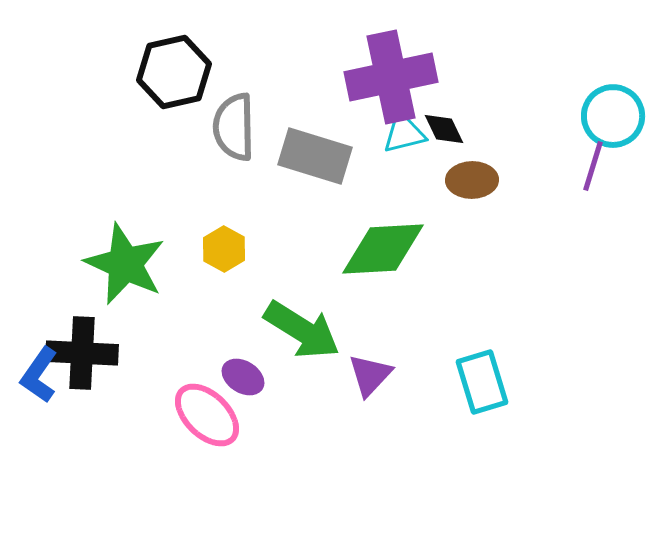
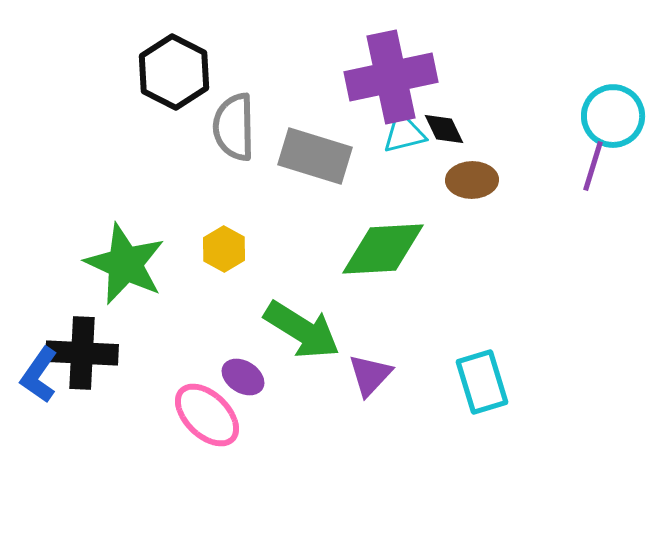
black hexagon: rotated 20 degrees counterclockwise
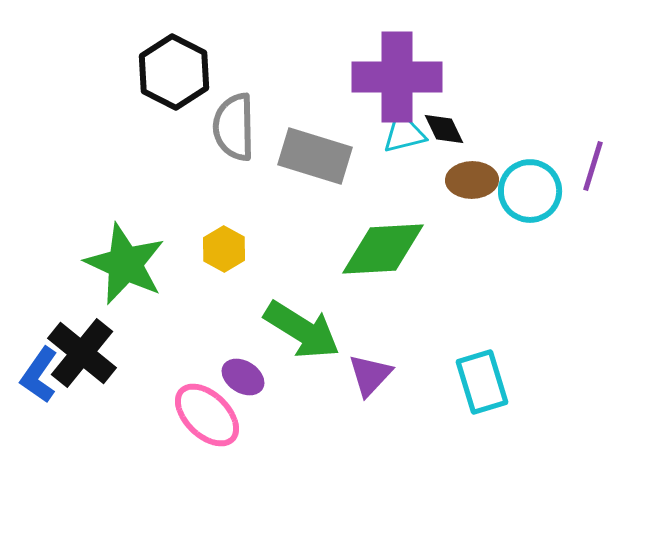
purple cross: moved 6 px right; rotated 12 degrees clockwise
cyan circle: moved 83 px left, 75 px down
black cross: rotated 36 degrees clockwise
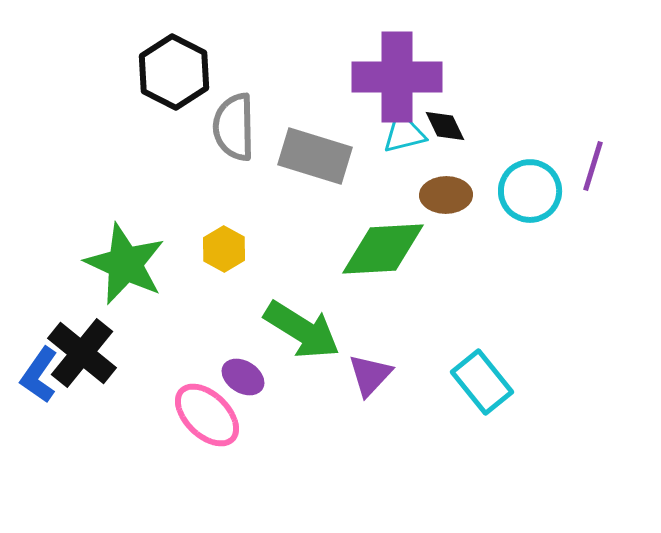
black diamond: moved 1 px right, 3 px up
brown ellipse: moved 26 px left, 15 px down
cyan rectangle: rotated 22 degrees counterclockwise
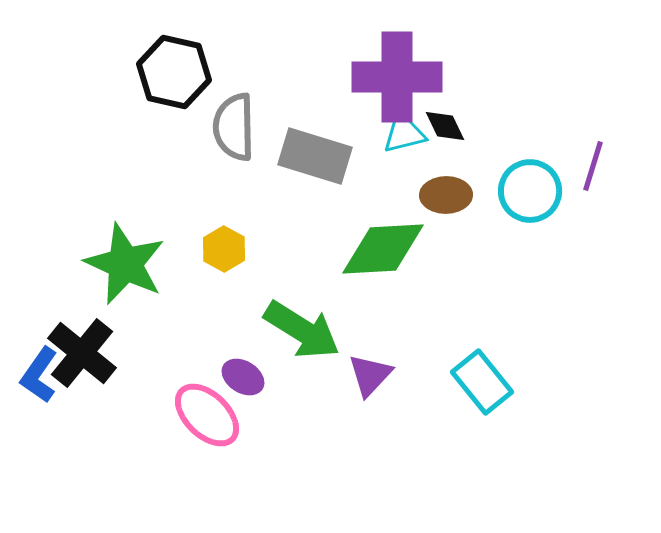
black hexagon: rotated 14 degrees counterclockwise
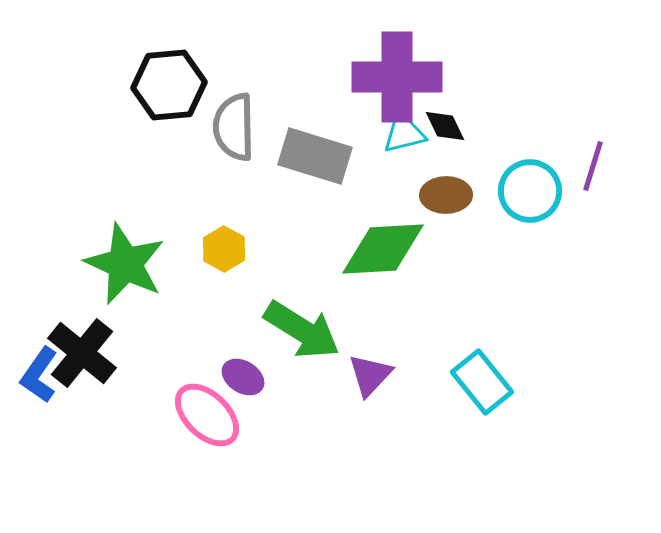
black hexagon: moved 5 px left, 13 px down; rotated 18 degrees counterclockwise
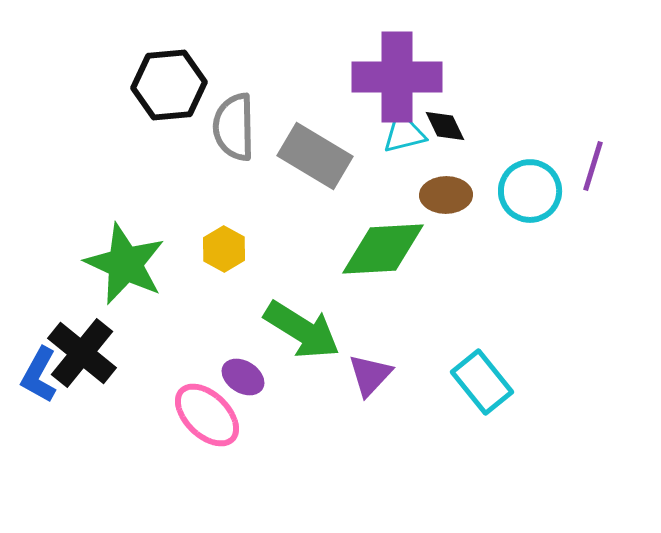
gray rectangle: rotated 14 degrees clockwise
blue L-shape: rotated 6 degrees counterclockwise
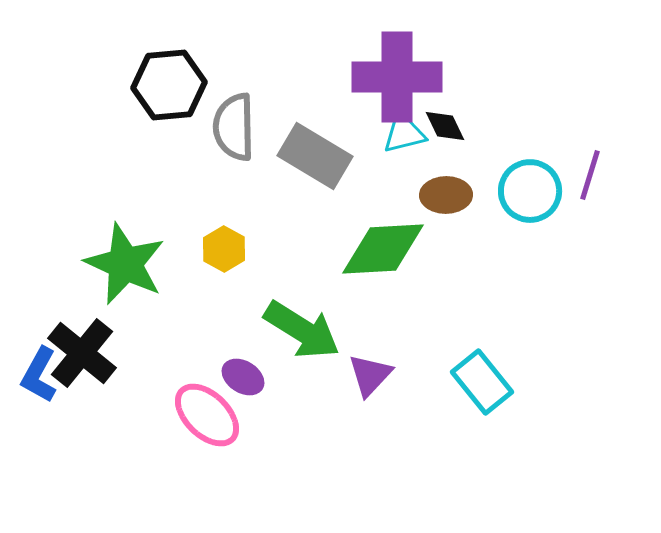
purple line: moved 3 px left, 9 px down
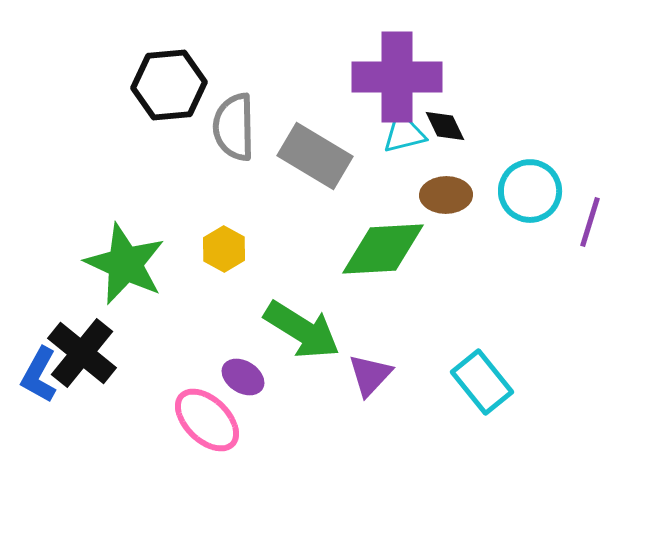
purple line: moved 47 px down
pink ellipse: moved 5 px down
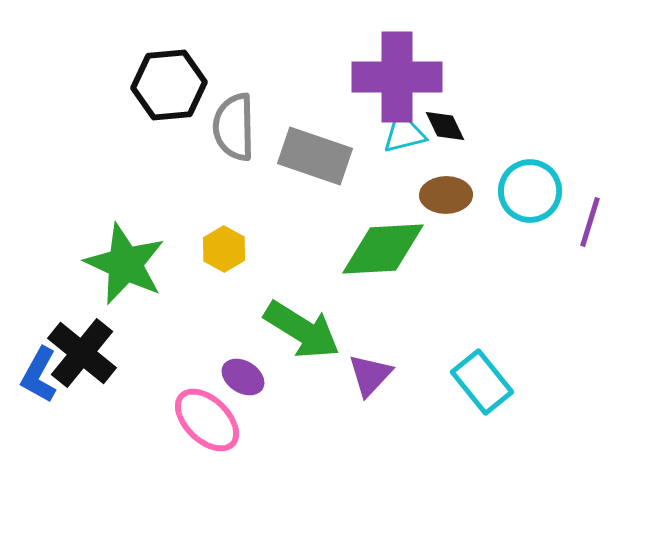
gray rectangle: rotated 12 degrees counterclockwise
